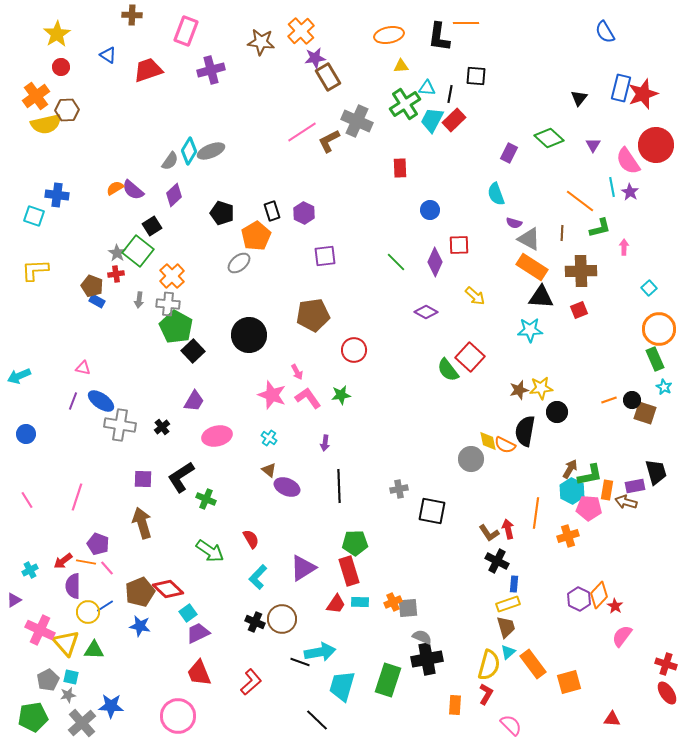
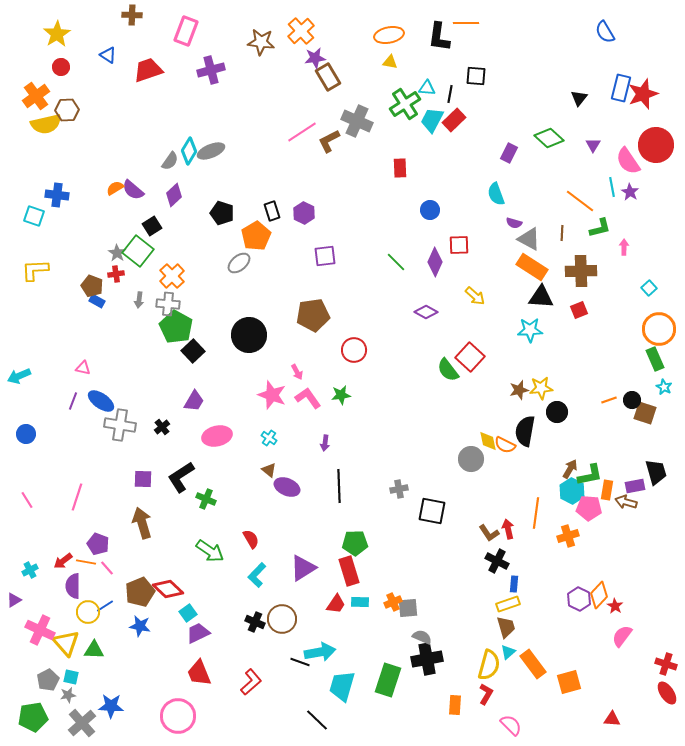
yellow triangle at (401, 66): moved 11 px left, 4 px up; rotated 14 degrees clockwise
cyan L-shape at (258, 577): moved 1 px left, 2 px up
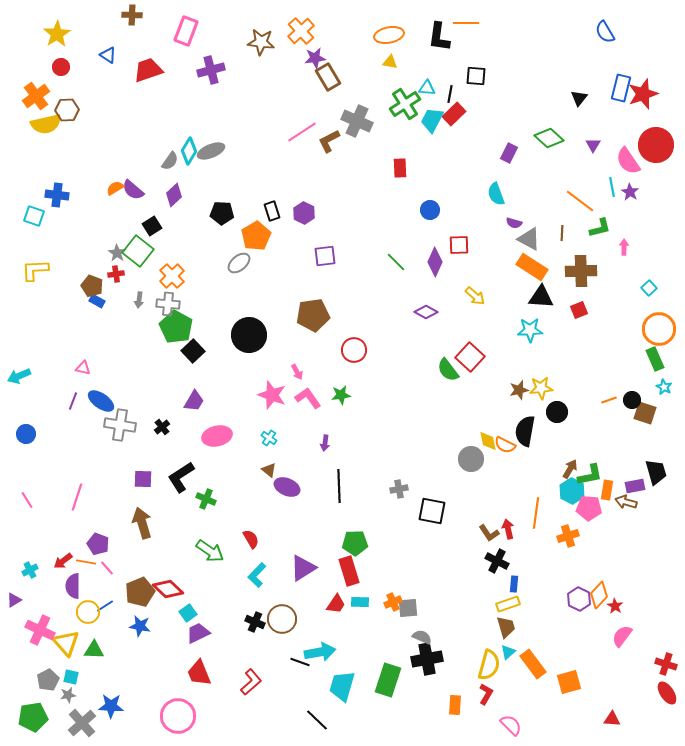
red rectangle at (454, 120): moved 6 px up
black pentagon at (222, 213): rotated 15 degrees counterclockwise
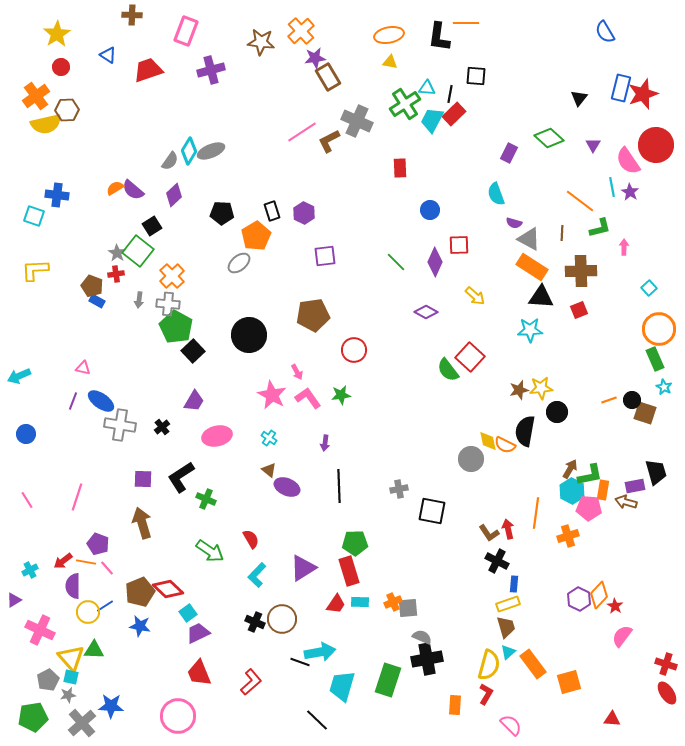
pink star at (272, 395): rotated 8 degrees clockwise
orange rectangle at (607, 490): moved 4 px left
yellow triangle at (66, 643): moved 5 px right, 15 px down
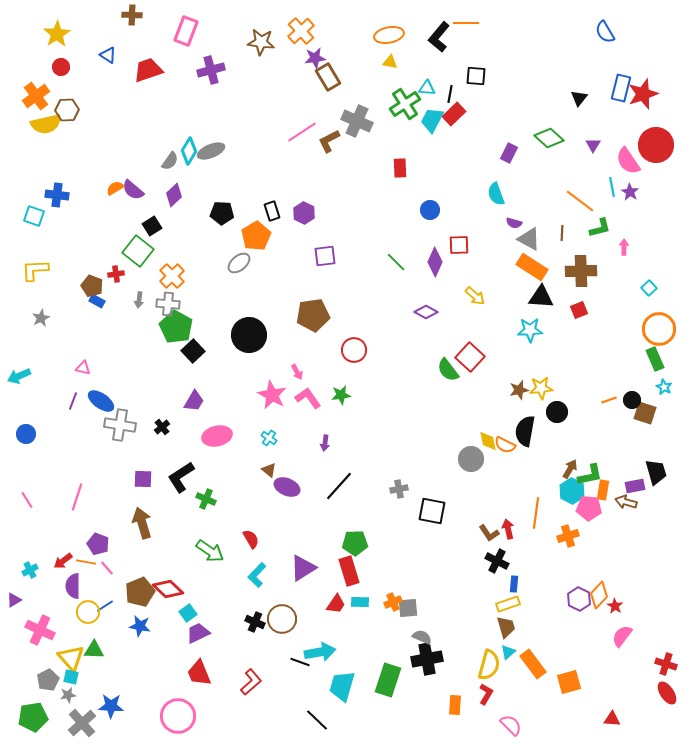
black L-shape at (439, 37): rotated 32 degrees clockwise
gray star at (117, 253): moved 76 px left, 65 px down; rotated 12 degrees clockwise
black line at (339, 486): rotated 44 degrees clockwise
